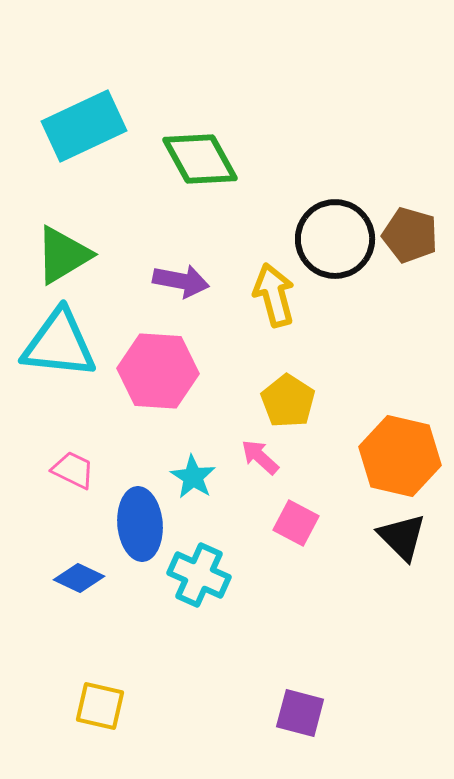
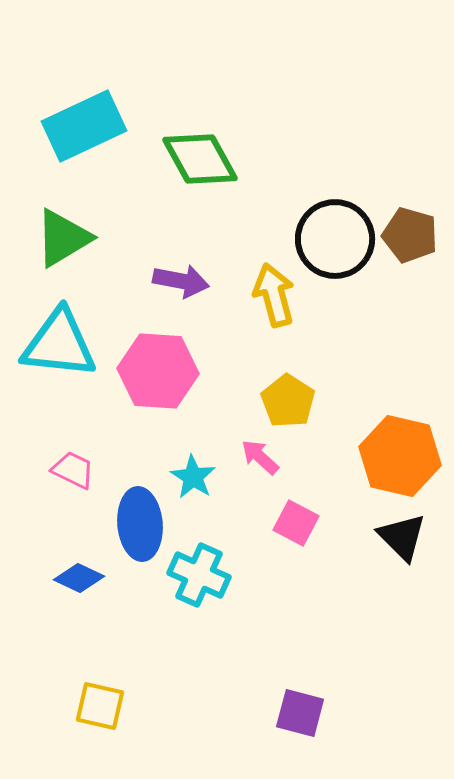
green triangle: moved 17 px up
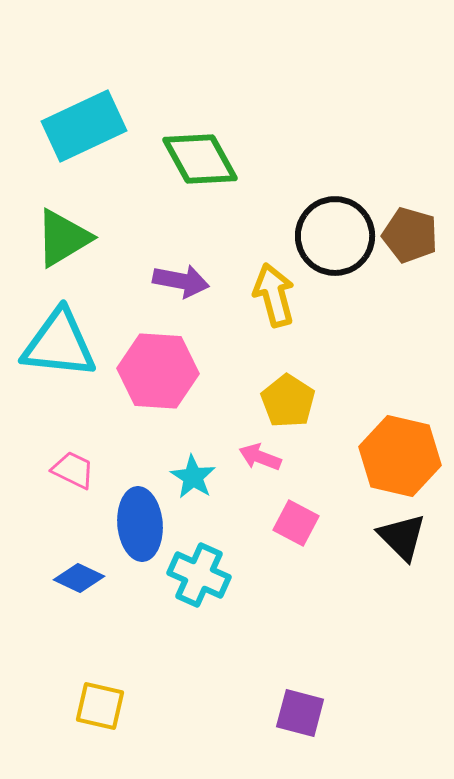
black circle: moved 3 px up
pink arrow: rotated 21 degrees counterclockwise
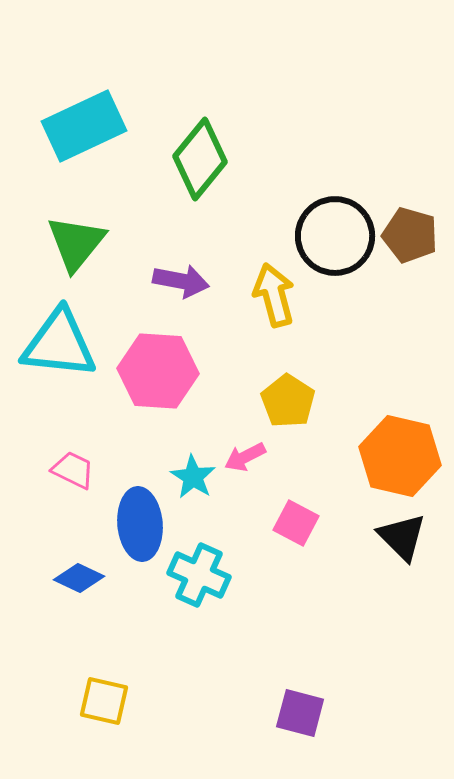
green diamond: rotated 68 degrees clockwise
green triangle: moved 13 px right, 5 px down; rotated 20 degrees counterclockwise
pink arrow: moved 15 px left; rotated 48 degrees counterclockwise
yellow square: moved 4 px right, 5 px up
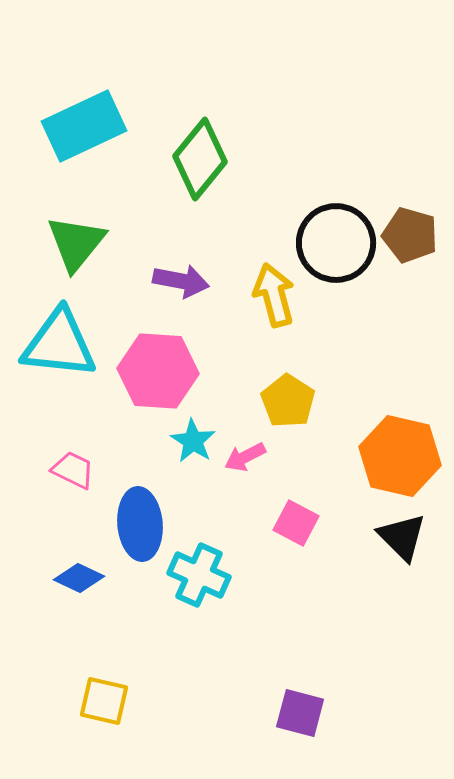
black circle: moved 1 px right, 7 px down
cyan star: moved 36 px up
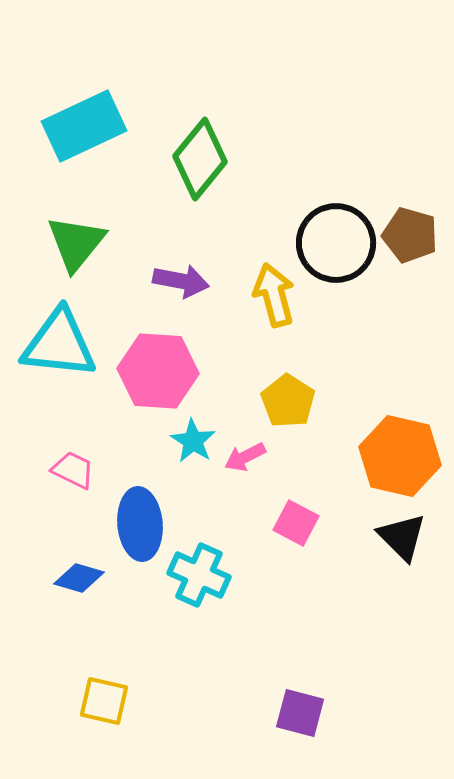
blue diamond: rotated 9 degrees counterclockwise
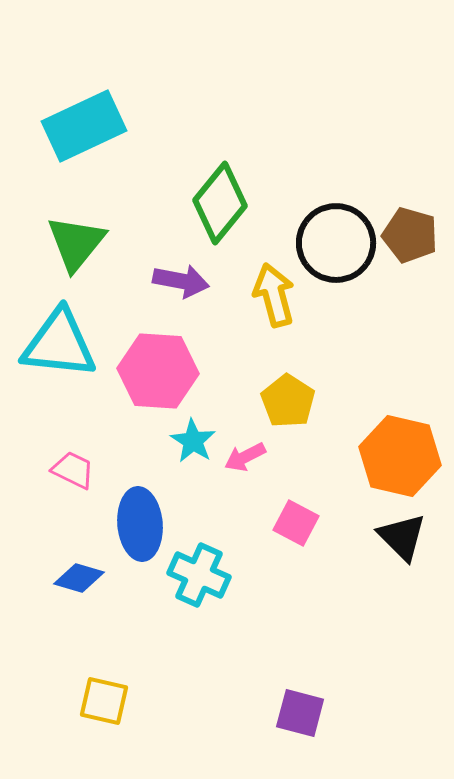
green diamond: moved 20 px right, 44 px down
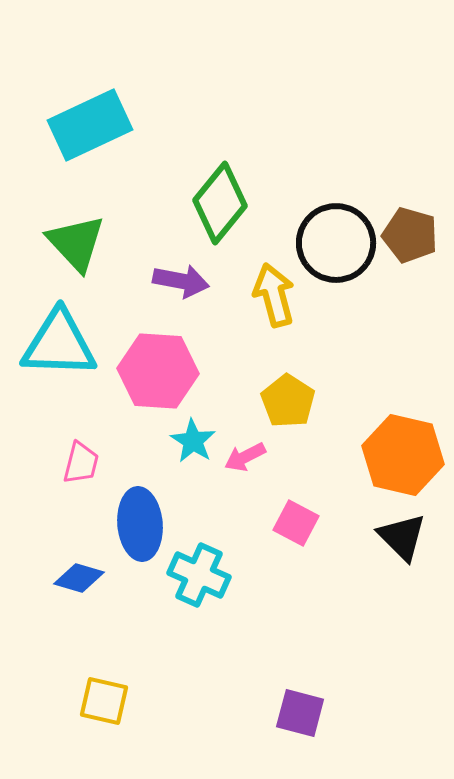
cyan rectangle: moved 6 px right, 1 px up
green triangle: rotated 22 degrees counterclockwise
cyan triangle: rotated 4 degrees counterclockwise
orange hexagon: moved 3 px right, 1 px up
pink trapezoid: moved 8 px right, 7 px up; rotated 78 degrees clockwise
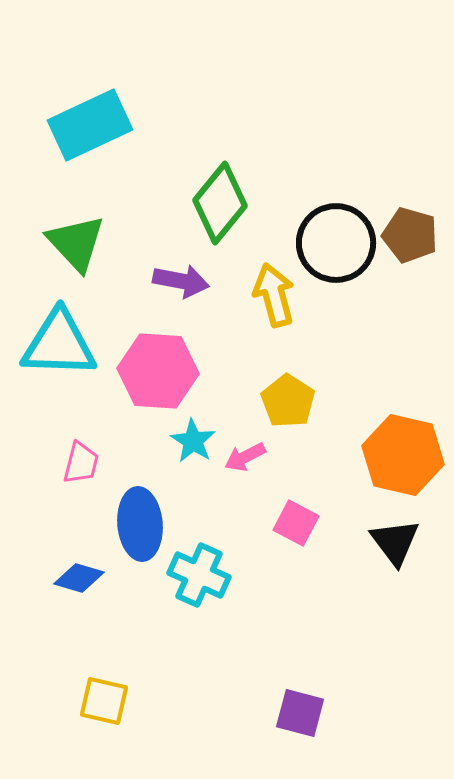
black triangle: moved 7 px left, 5 px down; rotated 8 degrees clockwise
